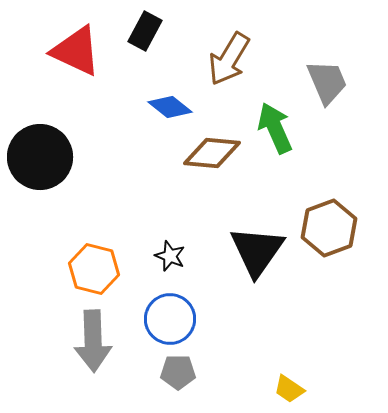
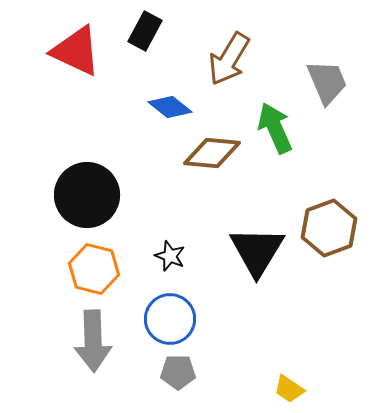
black circle: moved 47 px right, 38 px down
black triangle: rotated 4 degrees counterclockwise
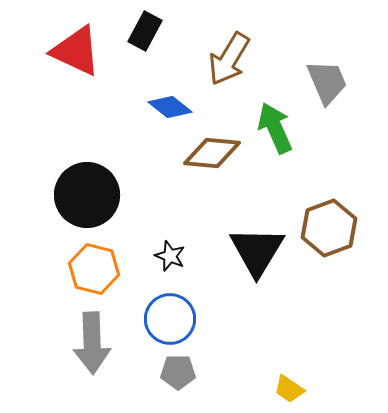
gray arrow: moved 1 px left, 2 px down
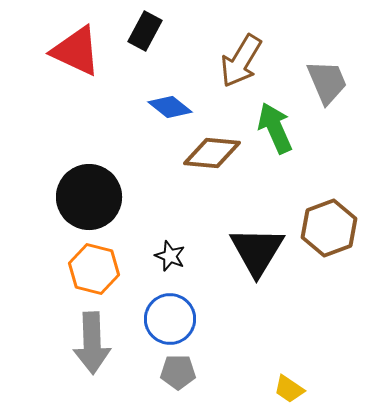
brown arrow: moved 12 px right, 2 px down
black circle: moved 2 px right, 2 px down
